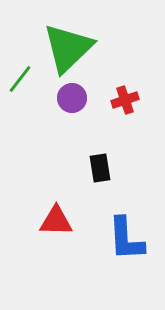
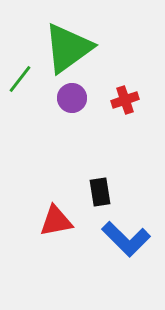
green triangle: rotated 8 degrees clockwise
black rectangle: moved 24 px down
red triangle: rotated 12 degrees counterclockwise
blue L-shape: rotated 42 degrees counterclockwise
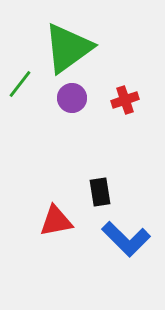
green line: moved 5 px down
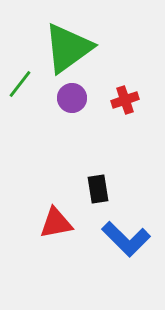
black rectangle: moved 2 px left, 3 px up
red triangle: moved 2 px down
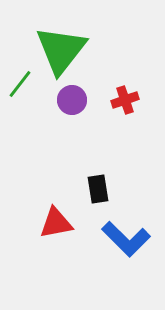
green triangle: moved 7 px left, 2 px down; rotated 16 degrees counterclockwise
purple circle: moved 2 px down
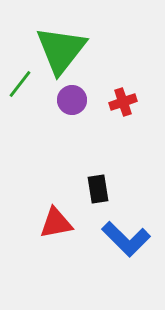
red cross: moved 2 px left, 2 px down
